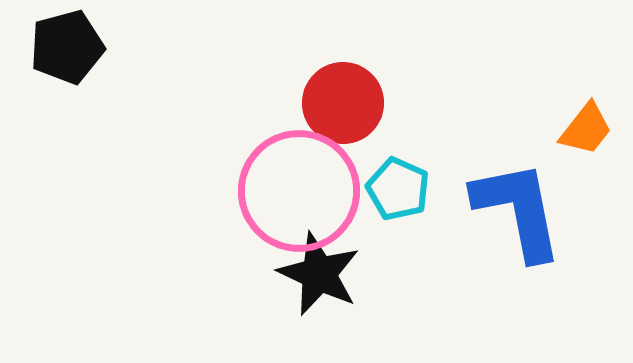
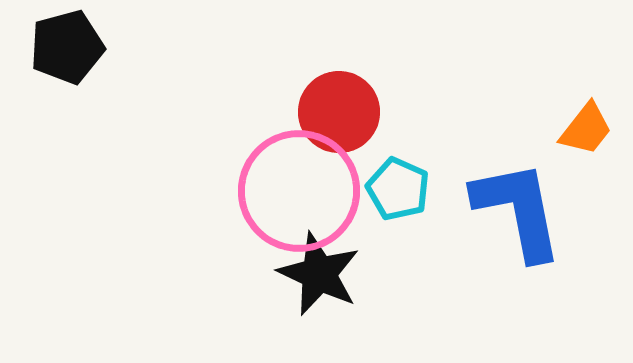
red circle: moved 4 px left, 9 px down
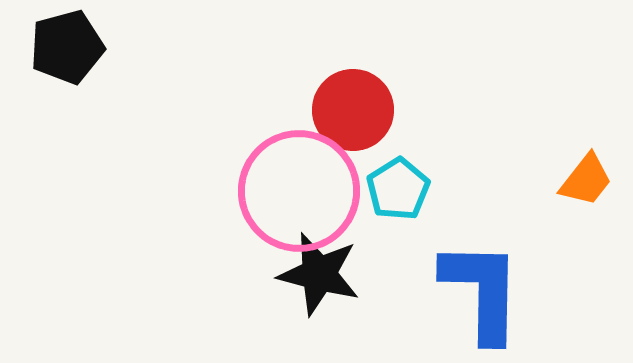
red circle: moved 14 px right, 2 px up
orange trapezoid: moved 51 px down
cyan pentagon: rotated 16 degrees clockwise
blue L-shape: moved 36 px left, 81 px down; rotated 12 degrees clockwise
black star: rotated 10 degrees counterclockwise
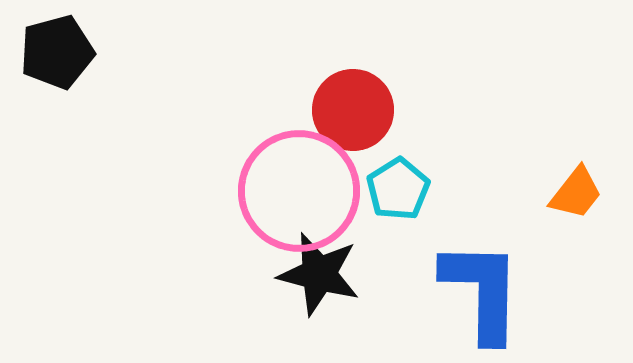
black pentagon: moved 10 px left, 5 px down
orange trapezoid: moved 10 px left, 13 px down
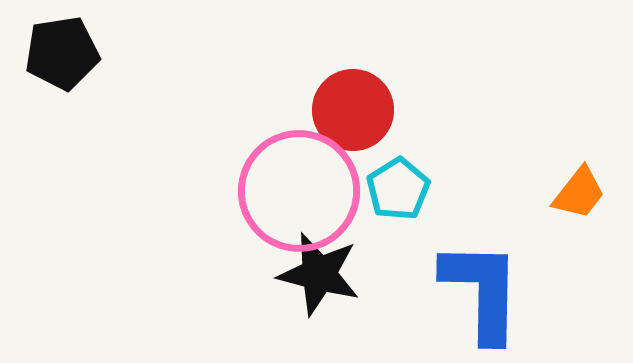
black pentagon: moved 5 px right, 1 px down; rotated 6 degrees clockwise
orange trapezoid: moved 3 px right
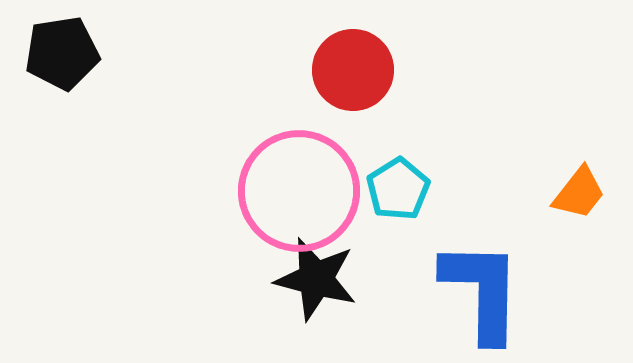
red circle: moved 40 px up
black star: moved 3 px left, 5 px down
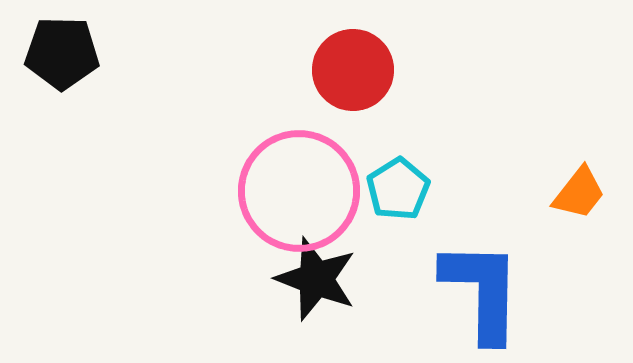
black pentagon: rotated 10 degrees clockwise
black star: rotated 6 degrees clockwise
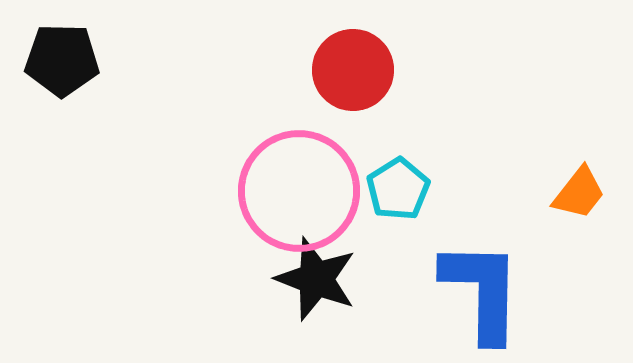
black pentagon: moved 7 px down
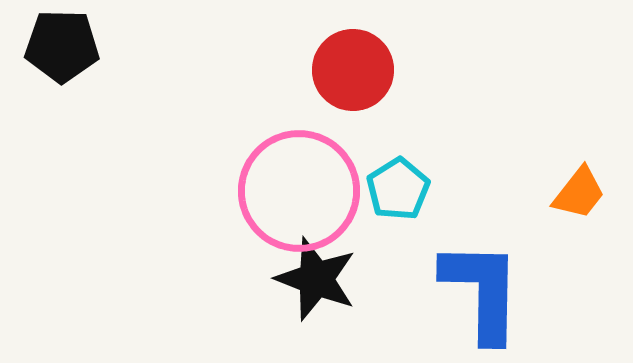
black pentagon: moved 14 px up
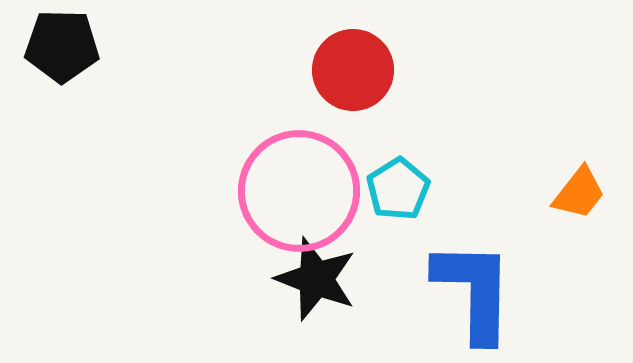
blue L-shape: moved 8 px left
